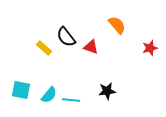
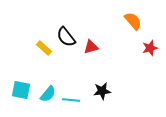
orange semicircle: moved 16 px right, 4 px up
red triangle: rotated 35 degrees counterclockwise
black star: moved 5 px left
cyan semicircle: moved 1 px left, 1 px up
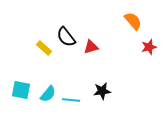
red star: moved 1 px left, 1 px up
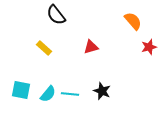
black semicircle: moved 10 px left, 22 px up
black star: rotated 30 degrees clockwise
cyan line: moved 1 px left, 6 px up
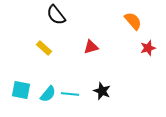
red star: moved 1 px left, 1 px down
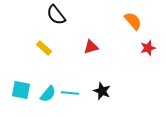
cyan line: moved 1 px up
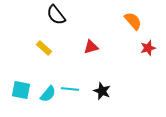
cyan line: moved 4 px up
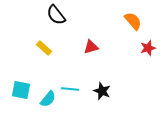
cyan semicircle: moved 5 px down
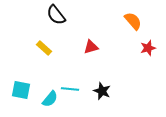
cyan semicircle: moved 2 px right
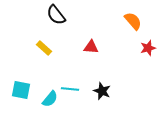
red triangle: rotated 21 degrees clockwise
